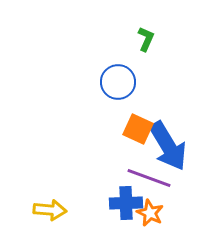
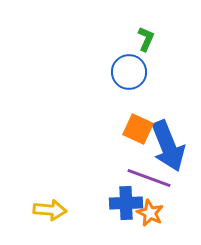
blue circle: moved 11 px right, 10 px up
blue arrow: rotated 9 degrees clockwise
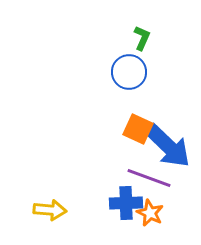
green L-shape: moved 4 px left, 1 px up
blue arrow: rotated 24 degrees counterclockwise
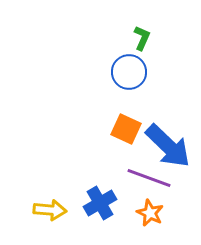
orange square: moved 12 px left
blue cross: moved 26 px left; rotated 28 degrees counterclockwise
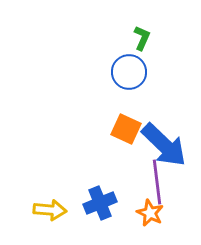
blue arrow: moved 4 px left, 1 px up
purple line: moved 8 px right, 4 px down; rotated 63 degrees clockwise
blue cross: rotated 8 degrees clockwise
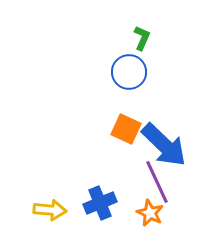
purple line: rotated 18 degrees counterclockwise
